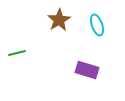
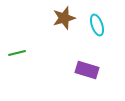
brown star: moved 5 px right, 2 px up; rotated 15 degrees clockwise
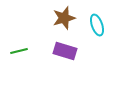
green line: moved 2 px right, 2 px up
purple rectangle: moved 22 px left, 19 px up
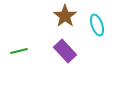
brown star: moved 1 px right, 2 px up; rotated 20 degrees counterclockwise
purple rectangle: rotated 30 degrees clockwise
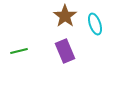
cyan ellipse: moved 2 px left, 1 px up
purple rectangle: rotated 20 degrees clockwise
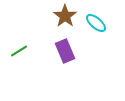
cyan ellipse: moved 1 px right, 1 px up; rotated 30 degrees counterclockwise
green line: rotated 18 degrees counterclockwise
